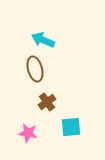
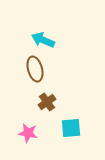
cyan square: moved 1 px down
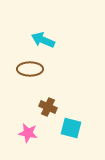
brown ellipse: moved 5 px left; rotated 75 degrees counterclockwise
brown cross: moved 1 px right, 5 px down; rotated 30 degrees counterclockwise
cyan square: rotated 20 degrees clockwise
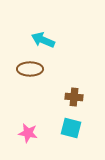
brown cross: moved 26 px right, 10 px up; rotated 18 degrees counterclockwise
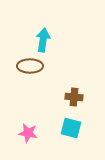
cyan arrow: rotated 75 degrees clockwise
brown ellipse: moved 3 px up
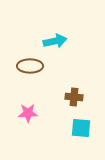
cyan arrow: moved 12 px right, 1 px down; rotated 70 degrees clockwise
cyan square: moved 10 px right; rotated 10 degrees counterclockwise
pink star: moved 20 px up; rotated 12 degrees counterclockwise
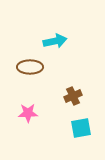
brown ellipse: moved 1 px down
brown cross: moved 1 px left, 1 px up; rotated 30 degrees counterclockwise
cyan square: rotated 15 degrees counterclockwise
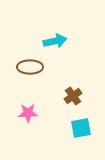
brown cross: rotated 12 degrees counterclockwise
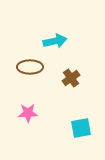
brown cross: moved 2 px left, 18 px up
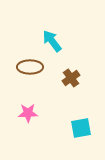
cyan arrow: moved 3 px left; rotated 115 degrees counterclockwise
